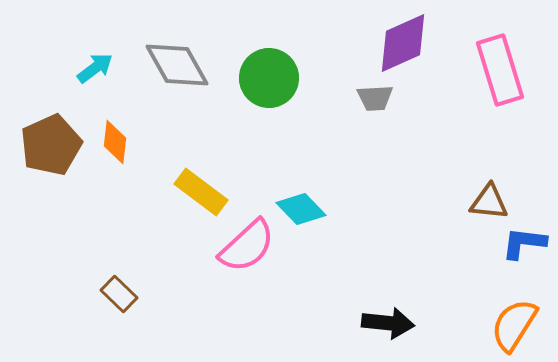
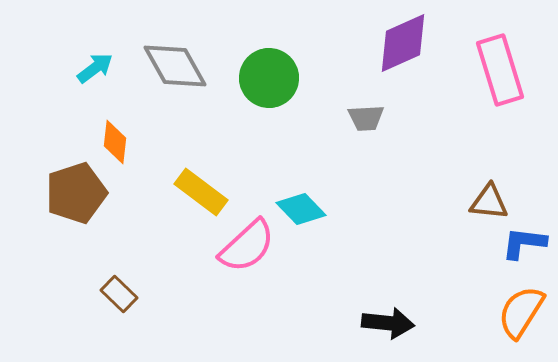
gray diamond: moved 2 px left, 1 px down
gray trapezoid: moved 9 px left, 20 px down
brown pentagon: moved 25 px right, 48 px down; rotated 6 degrees clockwise
orange semicircle: moved 7 px right, 13 px up
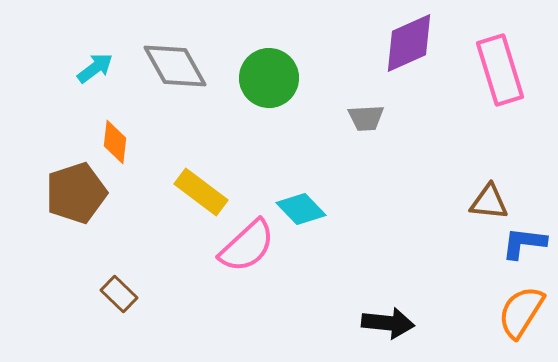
purple diamond: moved 6 px right
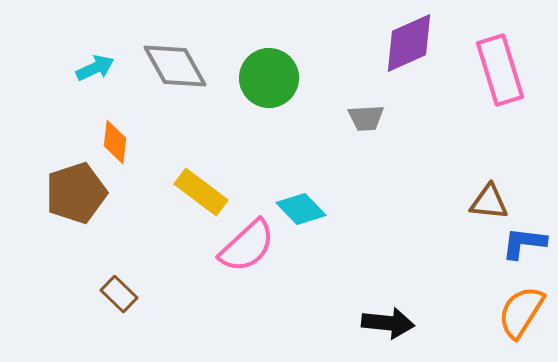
cyan arrow: rotated 12 degrees clockwise
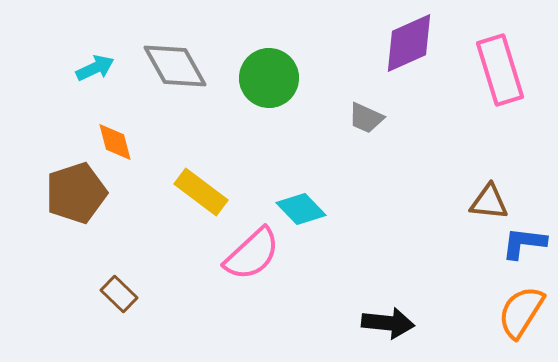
gray trapezoid: rotated 27 degrees clockwise
orange diamond: rotated 21 degrees counterclockwise
pink semicircle: moved 5 px right, 8 px down
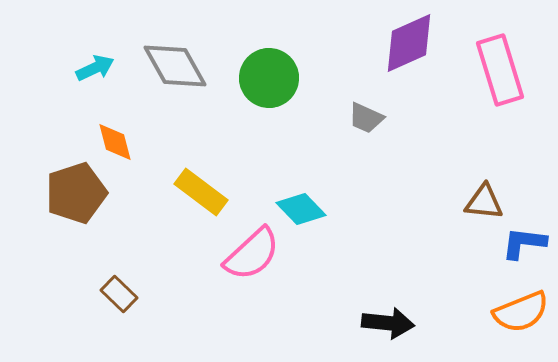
brown triangle: moved 5 px left
orange semicircle: rotated 144 degrees counterclockwise
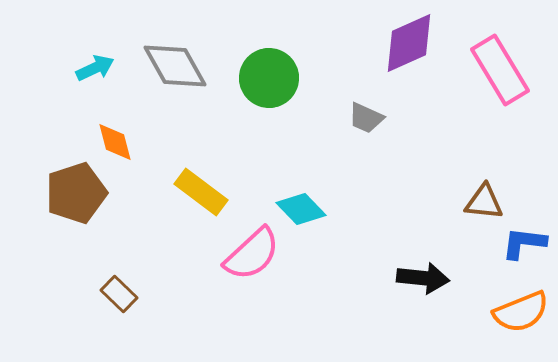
pink rectangle: rotated 14 degrees counterclockwise
black arrow: moved 35 px right, 45 px up
